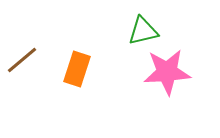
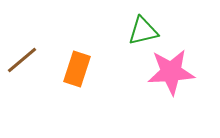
pink star: moved 4 px right
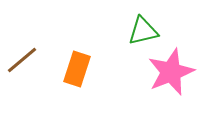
pink star: rotated 18 degrees counterclockwise
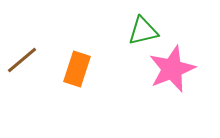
pink star: moved 1 px right, 3 px up
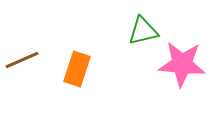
brown line: rotated 16 degrees clockwise
pink star: moved 10 px right, 5 px up; rotated 27 degrees clockwise
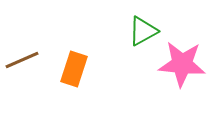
green triangle: rotated 16 degrees counterclockwise
orange rectangle: moved 3 px left
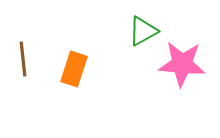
brown line: moved 1 px right, 1 px up; rotated 72 degrees counterclockwise
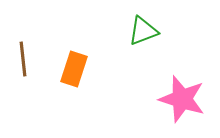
green triangle: rotated 8 degrees clockwise
pink star: moved 35 px down; rotated 12 degrees clockwise
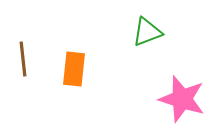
green triangle: moved 4 px right, 1 px down
orange rectangle: rotated 12 degrees counterclockwise
